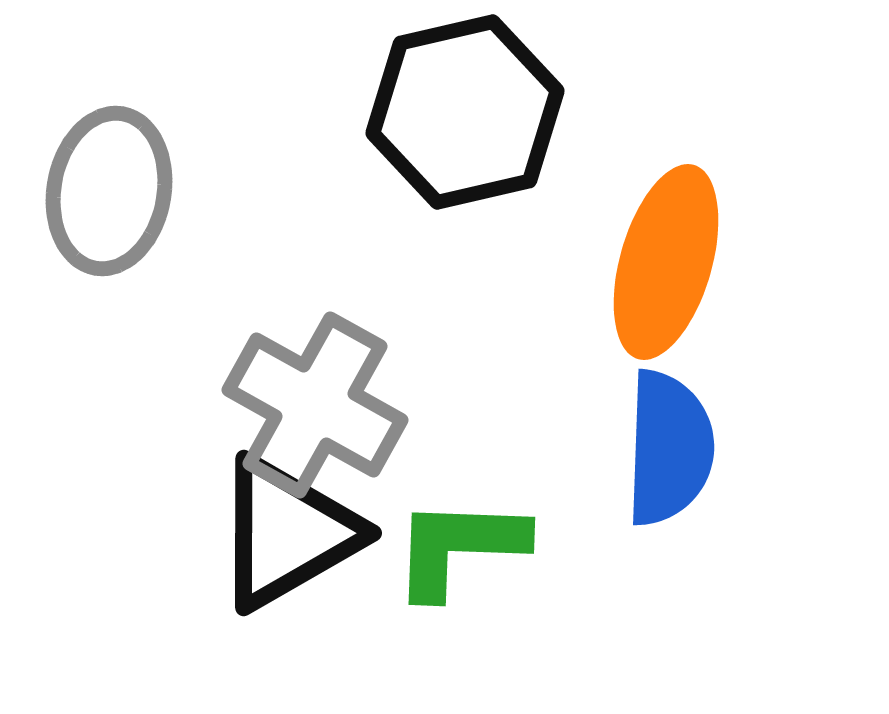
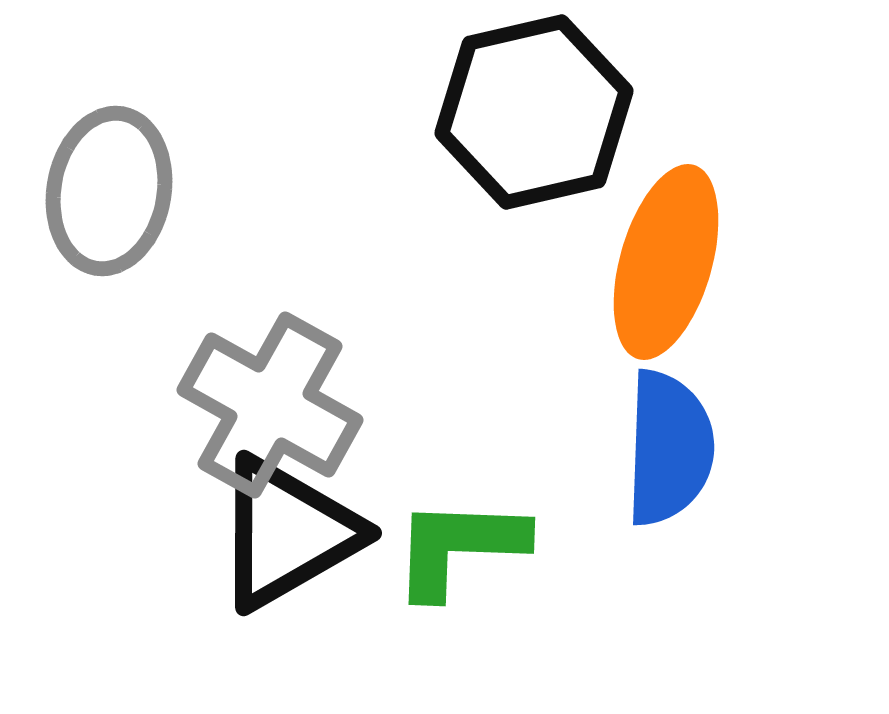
black hexagon: moved 69 px right
gray cross: moved 45 px left
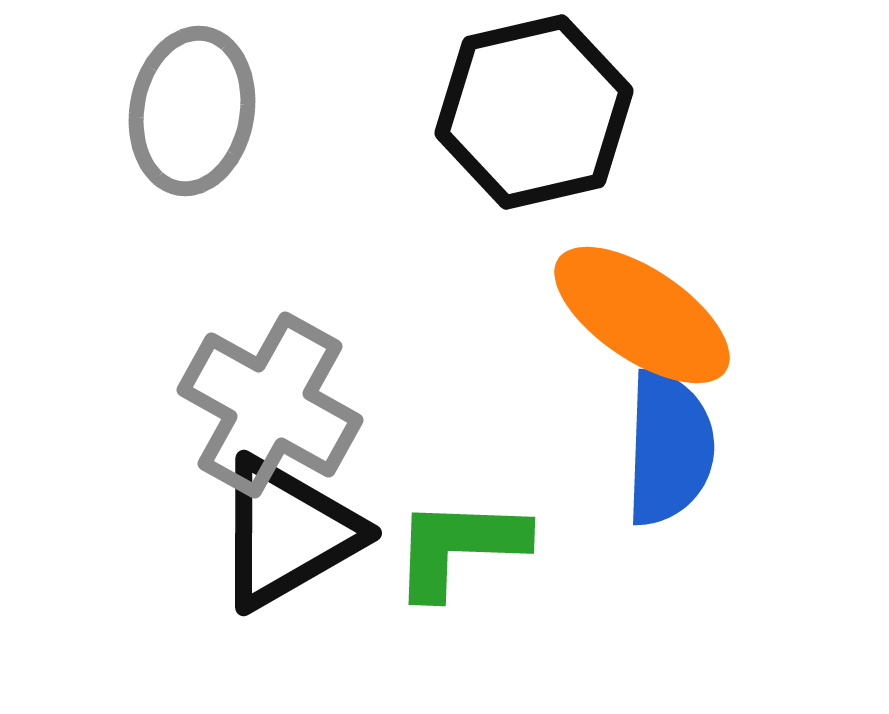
gray ellipse: moved 83 px right, 80 px up
orange ellipse: moved 24 px left, 53 px down; rotated 72 degrees counterclockwise
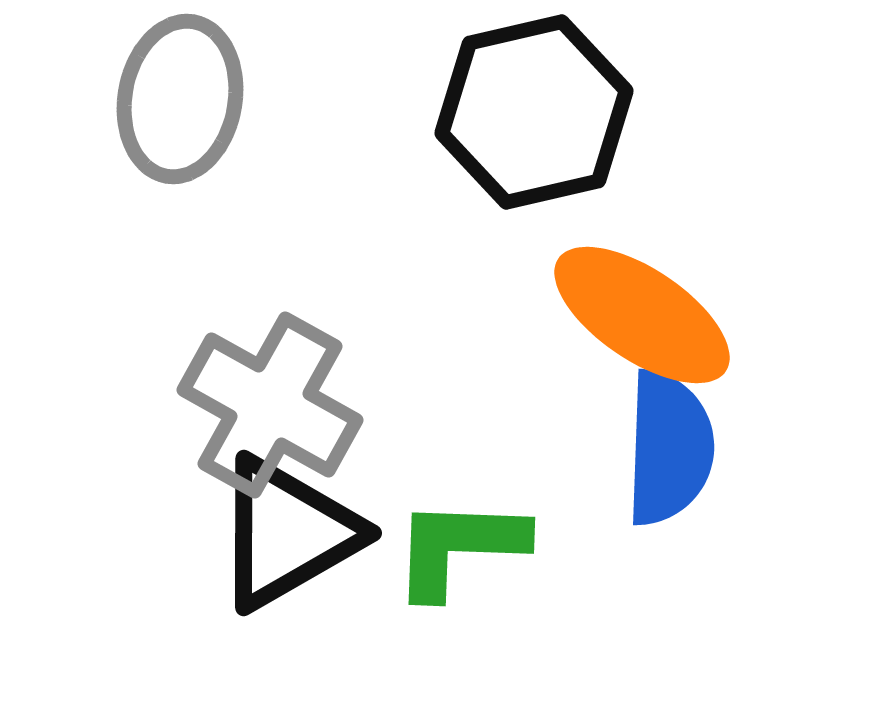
gray ellipse: moved 12 px left, 12 px up
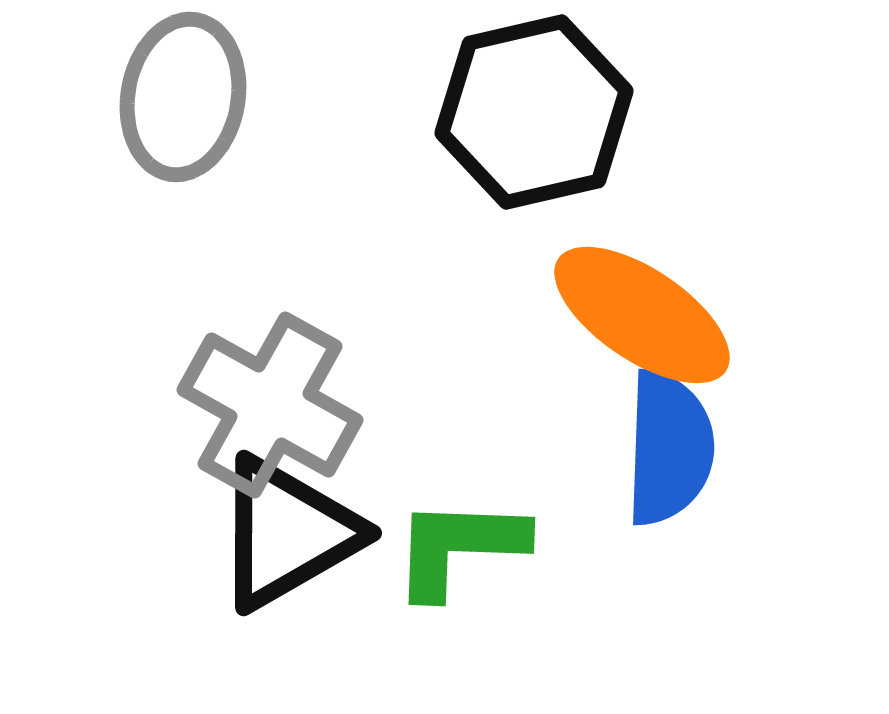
gray ellipse: moved 3 px right, 2 px up
